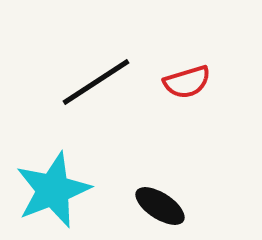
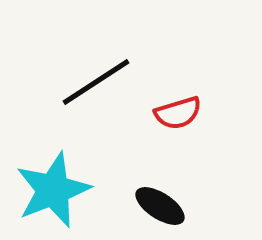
red semicircle: moved 9 px left, 31 px down
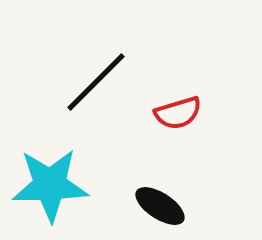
black line: rotated 12 degrees counterclockwise
cyan star: moved 3 px left, 5 px up; rotated 20 degrees clockwise
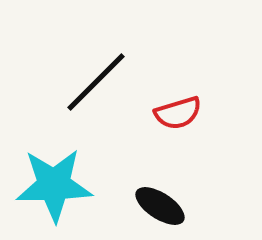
cyan star: moved 4 px right
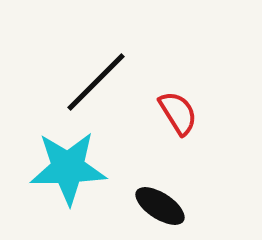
red semicircle: rotated 105 degrees counterclockwise
cyan star: moved 14 px right, 17 px up
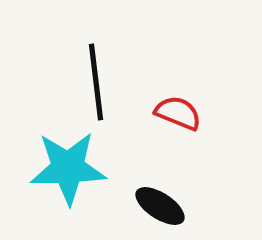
black line: rotated 52 degrees counterclockwise
red semicircle: rotated 36 degrees counterclockwise
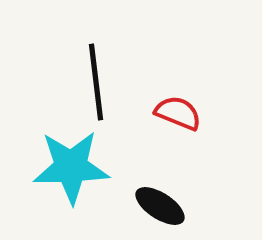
cyan star: moved 3 px right, 1 px up
